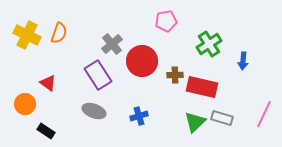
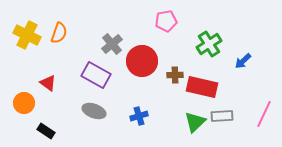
blue arrow: rotated 42 degrees clockwise
purple rectangle: moved 2 px left; rotated 28 degrees counterclockwise
orange circle: moved 1 px left, 1 px up
gray rectangle: moved 2 px up; rotated 20 degrees counterclockwise
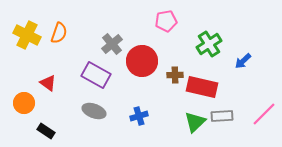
pink line: rotated 20 degrees clockwise
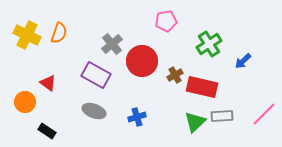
brown cross: rotated 28 degrees counterclockwise
orange circle: moved 1 px right, 1 px up
blue cross: moved 2 px left, 1 px down
black rectangle: moved 1 px right
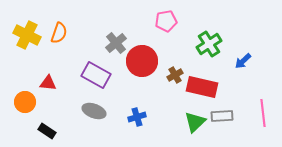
gray cross: moved 4 px right, 1 px up
red triangle: rotated 30 degrees counterclockwise
pink line: moved 1 px left, 1 px up; rotated 52 degrees counterclockwise
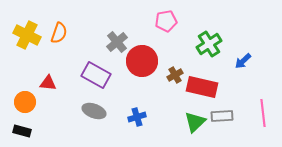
gray cross: moved 1 px right, 1 px up
black rectangle: moved 25 px left; rotated 18 degrees counterclockwise
